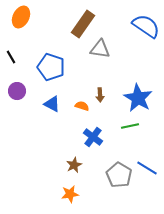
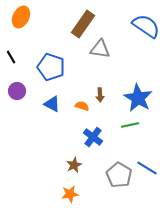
green line: moved 1 px up
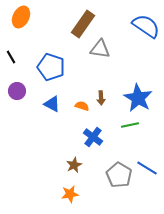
brown arrow: moved 1 px right, 3 px down
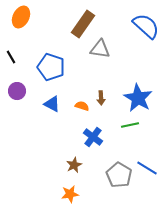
blue semicircle: rotated 8 degrees clockwise
